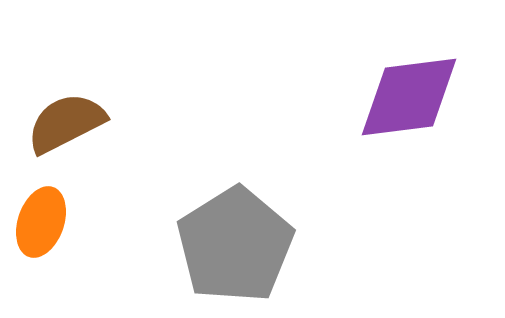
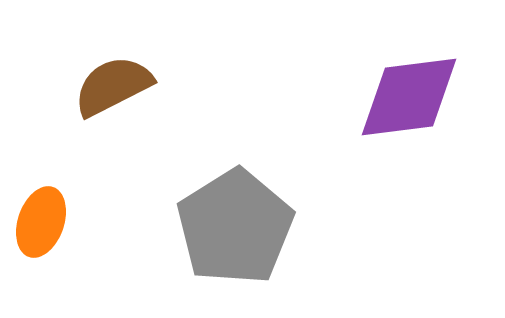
brown semicircle: moved 47 px right, 37 px up
gray pentagon: moved 18 px up
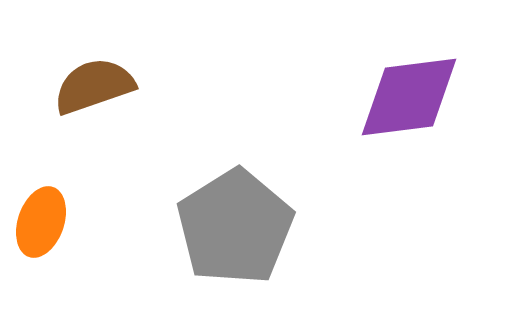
brown semicircle: moved 19 px left; rotated 8 degrees clockwise
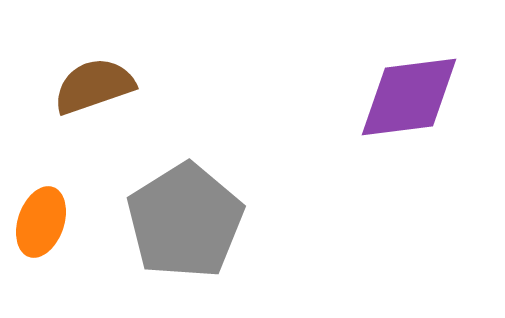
gray pentagon: moved 50 px left, 6 px up
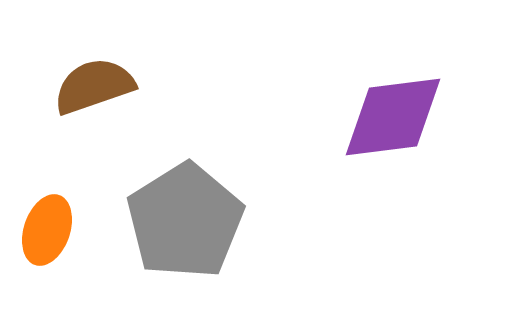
purple diamond: moved 16 px left, 20 px down
orange ellipse: moved 6 px right, 8 px down
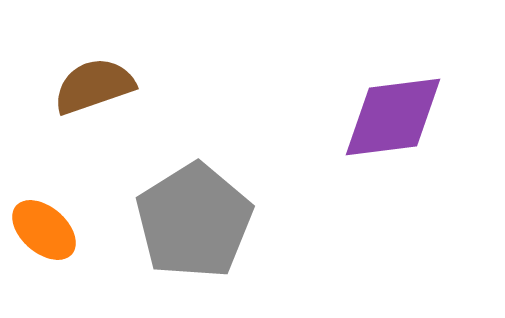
gray pentagon: moved 9 px right
orange ellipse: moved 3 px left; rotated 68 degrees counterclockwise
